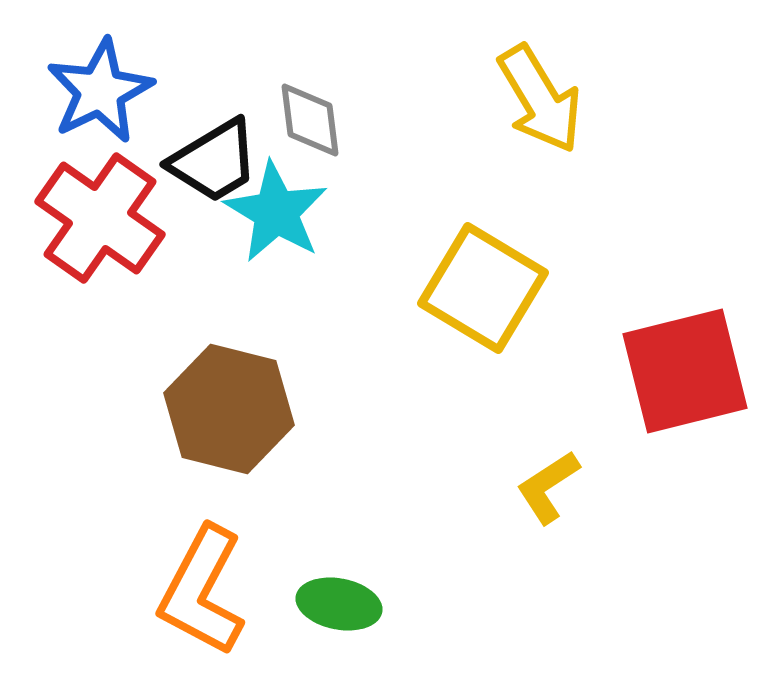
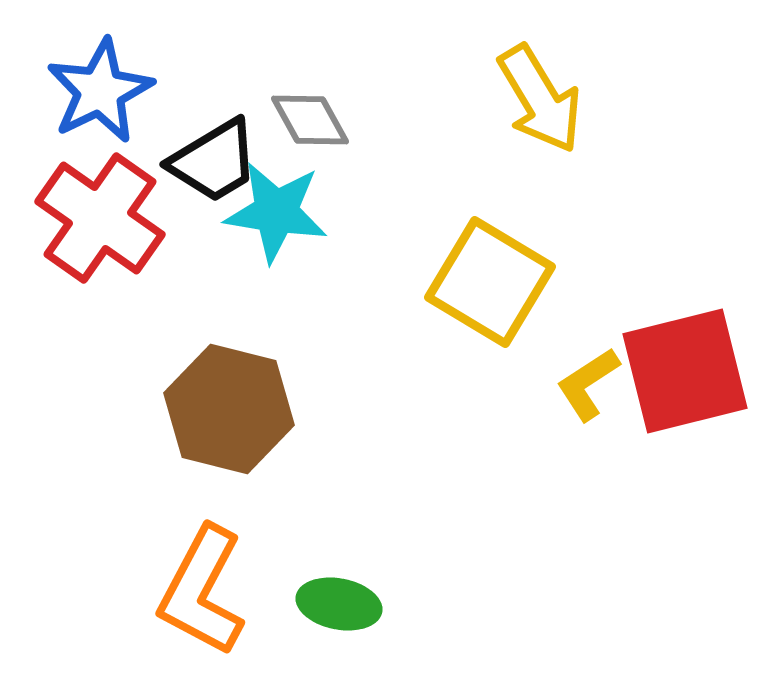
gray diamond: rotated 22 degrees counterclockwise
cyan star: rotated 22 degrees counterclockwise
yellow square: moved 7 px right, 6 px up
yellow L-shape: moved 40 px right, 103 px up
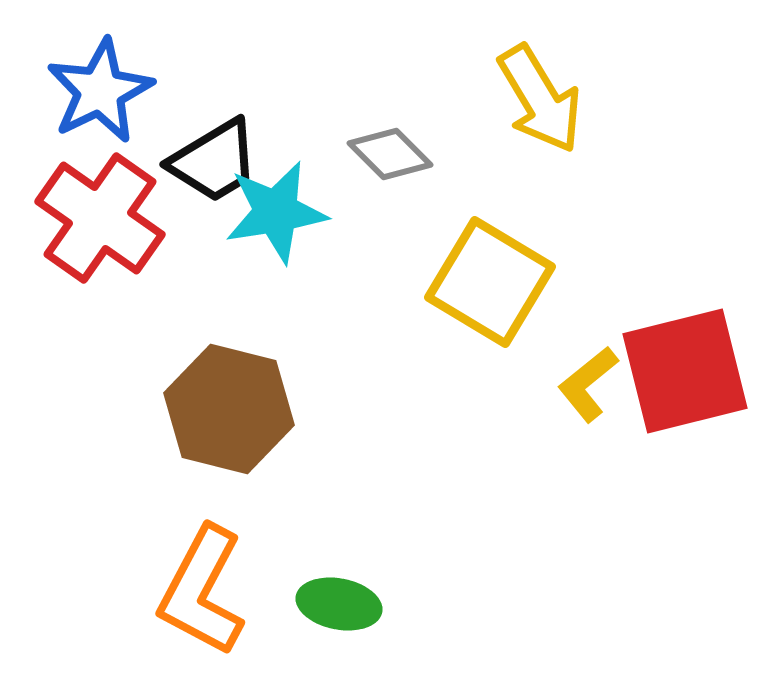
gray diamond: moved 80 px right, 34 px down; rotated 16 degrees counterclockwise
cyan star: rotated 18 degrees counterclockwise
yellow L-shape: rotated 6 degrees counterclockwise
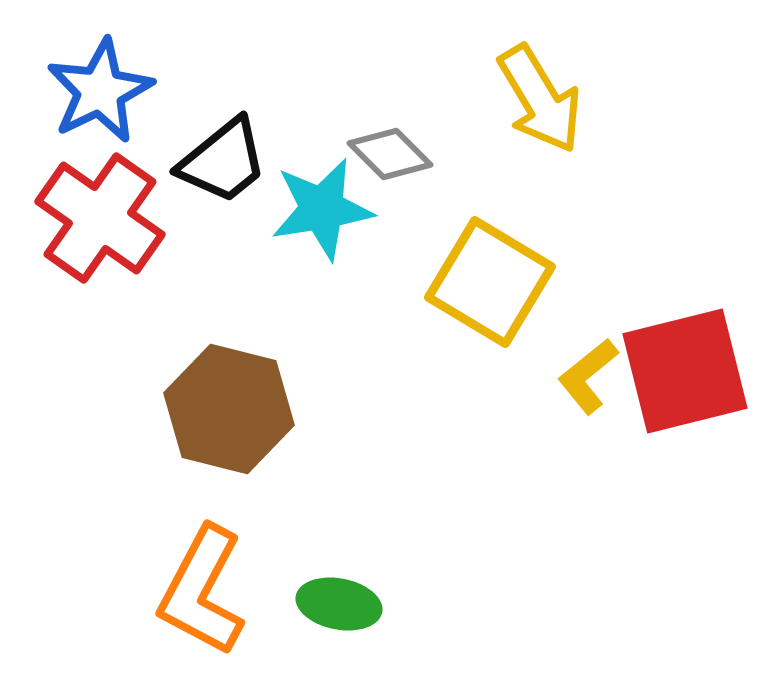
black trapezoid: moved 9 px right; rotated 8 degrees counterclockwise
cyan star: moved 46 px right, 3 px up
yellow L-shape: moved 8 px up
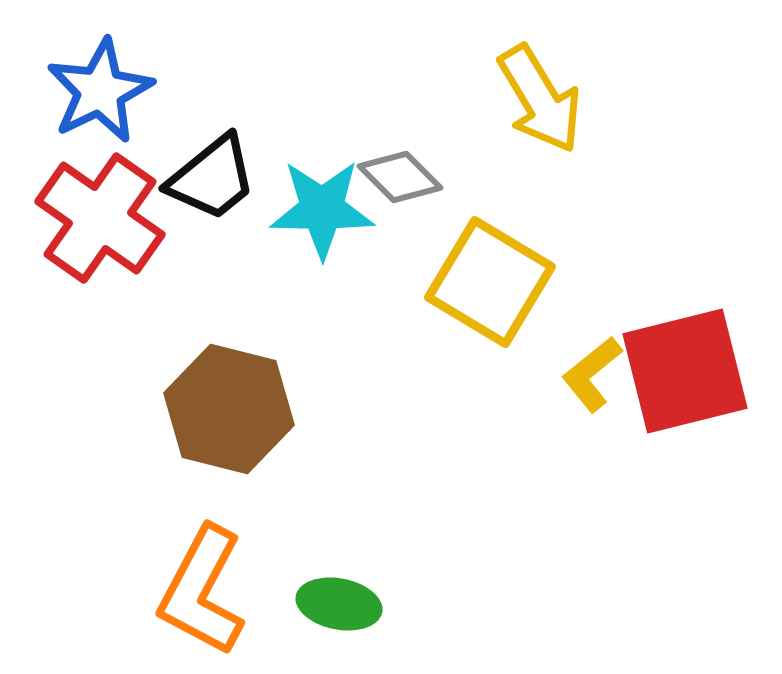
gray diamond: moved 10 px right, 23 px down
black trapezoid: moved 11 px left, 17 px down
cyan star: rotated 10 degrees clockwise
yellow L-shape: moved 4 px right, 2 px up
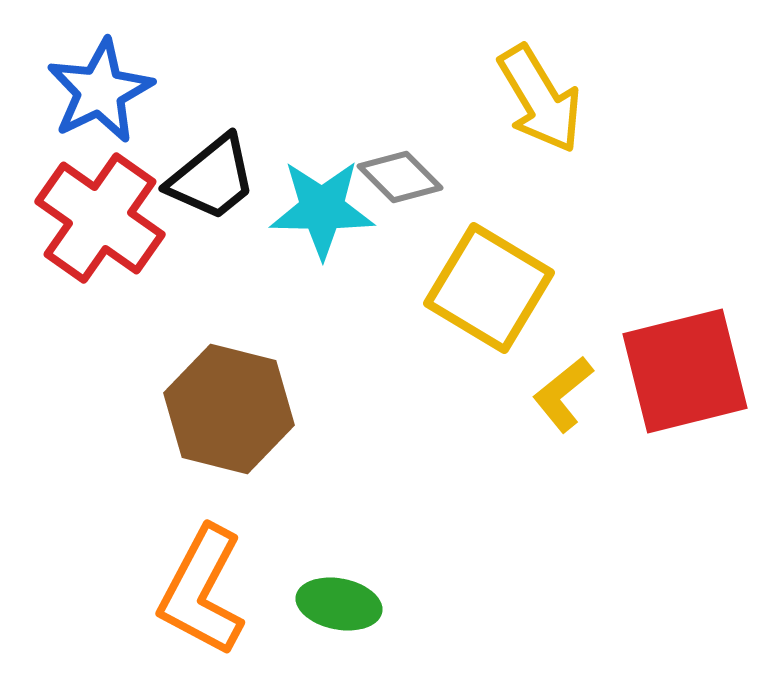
yellow square: moved 1 px left, 6 px down
yellow L-shape: moved 29 px left, 20 px down
